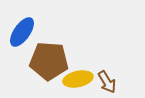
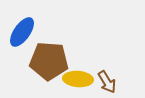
yellow ellipse: rotated 16 degrees clockwise
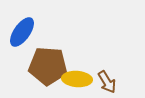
brown pentagon: moved 1 px left, 5 px down
yellow ellipse: moved 1 px left
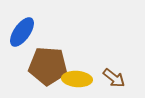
brown arrow: moved 7 px right, 4 px up; rotated 20 degrees counterclockwise
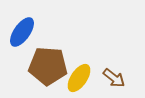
yellow ellipse: moved 2 px right, 1 px up; rotated 60 degrees counterclockwise
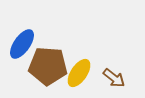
blue ellipse: moved 12 px down
yellow ellipse: moved 5 px up
